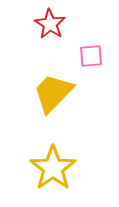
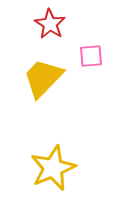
yellow trapezoid: moved 10 px left, 15 px up
yellow star: rotated 12 degrees clockwise
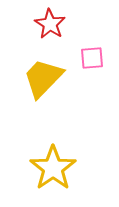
pink square: moved 1 px right, 2 px down
yellow star: rotated 12 degrees counterclockwise
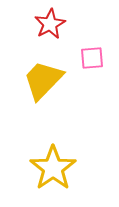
red star: rotated 12 degrees clockwise
yellow trapezoid: moved 2 px down
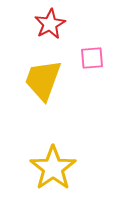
yellow trapezoid: rotated 24 degrees counterclockwise
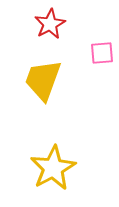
pink square: moved 10 px right, 5 px up
yellow star: rotated 6 degrees clockwise
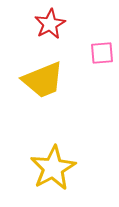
yellow trapezoid: rotated 132 degrees counterclockwise
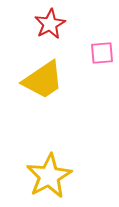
yellow trapezoid: rotated 12 degrees counterclockwise
yellow star: moved 4 px left, 8 px down
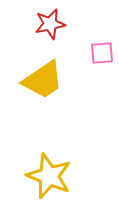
red star: rotated 16 degrees clockwise
yellow star: rotated 21 degrees counterclockwise
